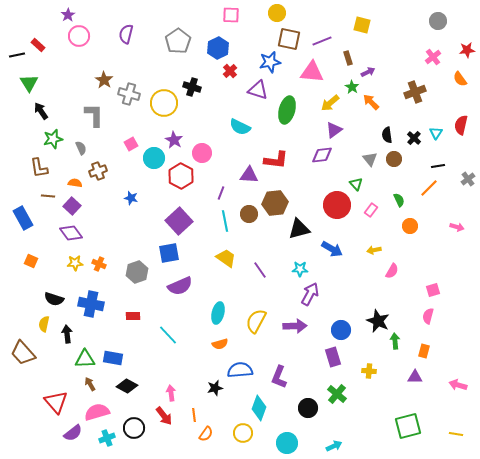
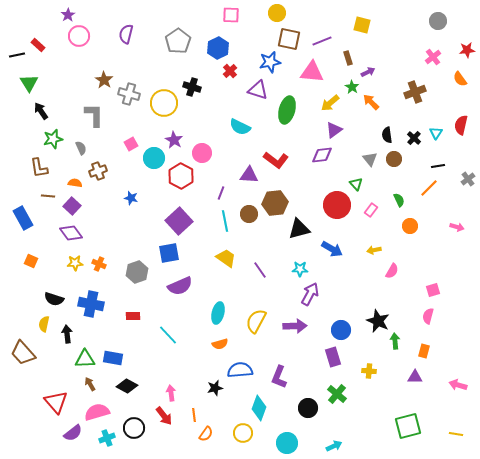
red L-shape at (276, 160): rotated 30 degrees clockwise
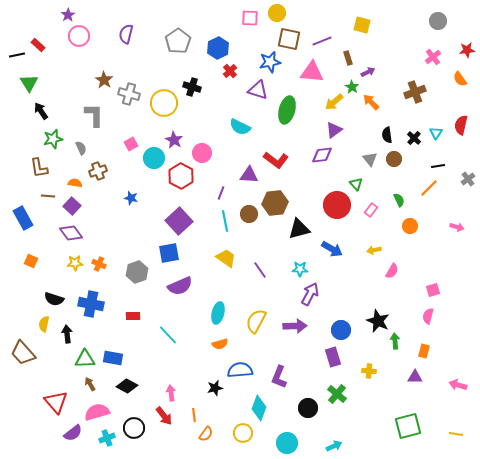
pink square at (231, 15): moved 19 px right, 3 px down
yellow arrow at (330, 103): moved 4 px right, 1 px up
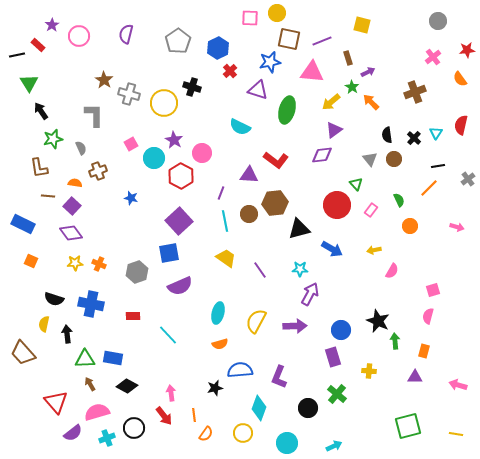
purple star at (68, 15): moved 16 px left, 10 px down
yellow arrow at (334, 102): moved 3 px left
blue rectangle at (23, 218): moved 6 px down; rotated 35 degrees counterclockwise
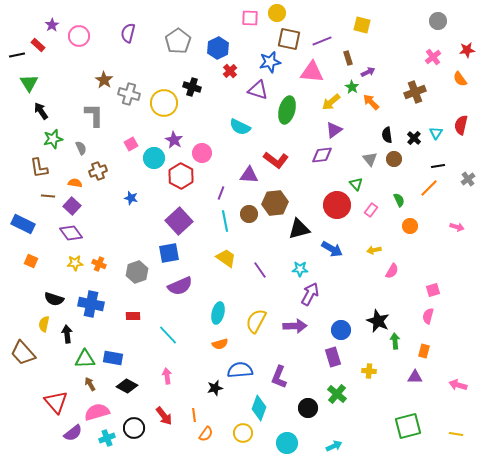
purple semicircle at (126, 34): moved 2 px right, 1 px up
pink arrow at (171, 393): moved 4 px left, 17 px up
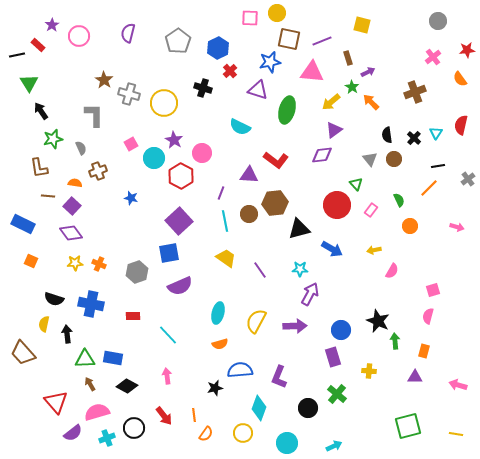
black cross at (192, 87): moved 11 px right, 1 px down
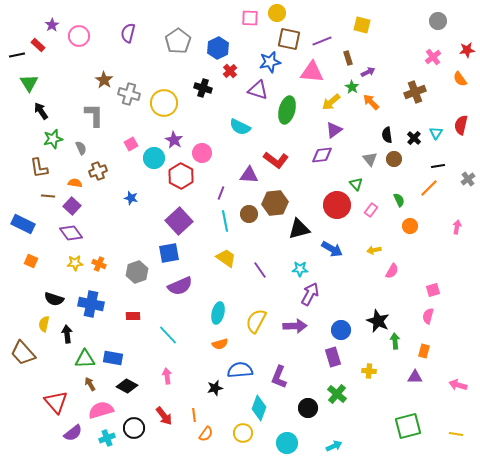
pink arrow at (457, 227): rotated 96 degrees counterclockwise
pink semicircle at (97, 412): moved 4 px right, 2 px up
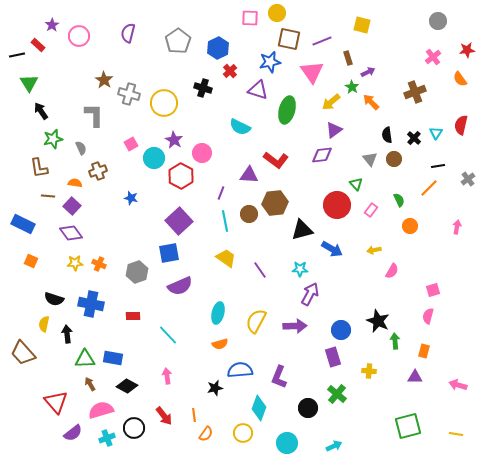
pink triangle at (312, 72): rotated 50 degrees clockwise
black triangle at (299, 229): moved 3 px right, 1 px down
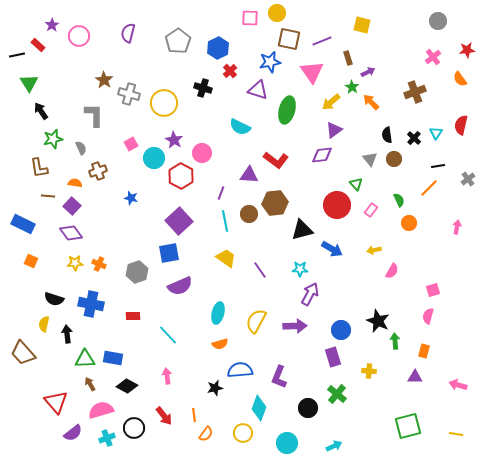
orange circle at (410, 226): moved 1 px left, 3 px up
